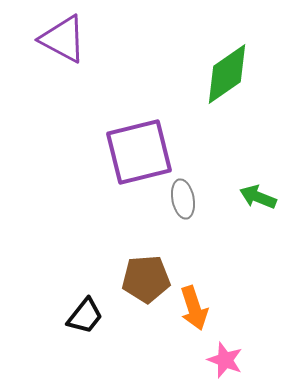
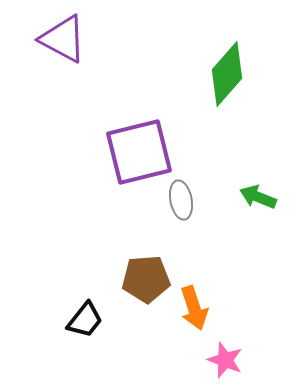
green diamond: rotated 14 degrees counterclockwise
gray ellipse: moved 2 px left, 1 px down
black trapezoid: moved 4 px down
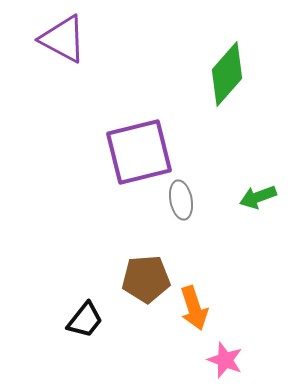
green arrow: rotated 42 degrees counterclockwise
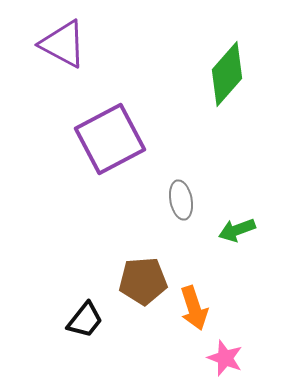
purple triangle: moved 5 px down
purple square: moved 29 px left, 13 px up; rotated 14 degrees counterclockwise
green arrow: moved 21 px left, 33 px down
brown pentagon: moved 3 px left, 2 px down
pink star: moved 2 px up
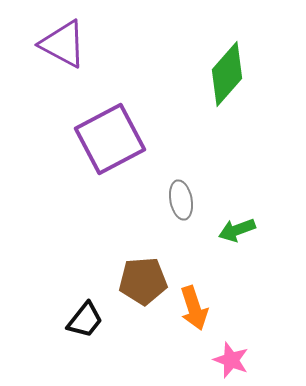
pink star: moved 6 px right, 2 px down
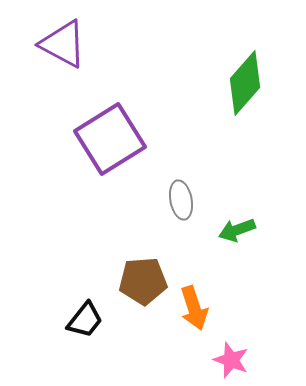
green diamond: moved 18 px right, 9 px down
purple square: rotated 4 degrees counterclockwise
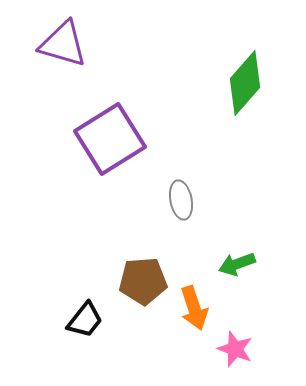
purple triangle: rotated 12 degrees counterclockwise
green arrow: moved 34 px down
pink star: moved 4 px right, 11 px up
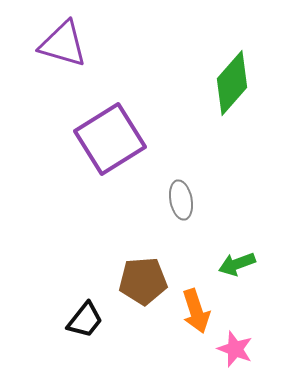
green diamond: moved 13 px left
orange arrow: moved 2 px right, 3 px down
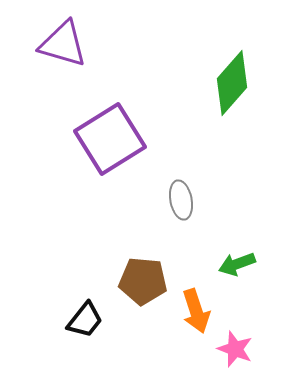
brown pentagon: rotated 9 degrees clockwise
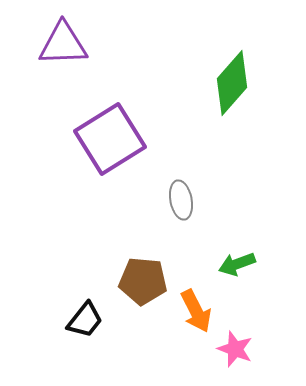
purple triangle: rotated 18 degrees counterclockwise
orange arrow: rotated 9 degrees counterclockwise
